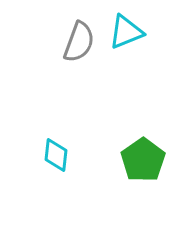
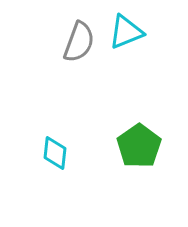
cyan diamond: moved 1 px left, 2 px up
green pentagon: moved 4 px left, 14 px up
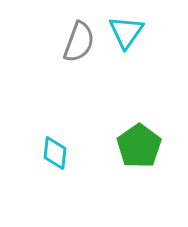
cyan triangle: rotated 33 degrees counterclockwise
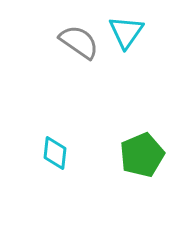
gray semicircle: rotated 75 degrees counterclockwise
green pentagon: moved 3 px right, 9 px down; rotated 12 degrees clockwise
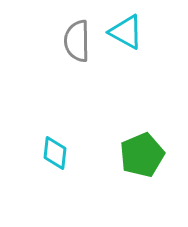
cyan triangle: rotated 36 degrees counterclockwise
gray semicircle: moved 2 px left, 1 px up; rotated 126 degrees counterclockwise
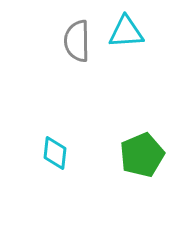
cyan triangle: rotated 33 degrees counterclockwise
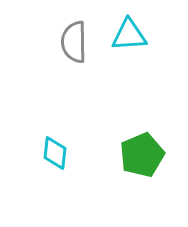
cyan triangle: moved 3 px right, 3 px down
gray semicircle: moved 3 px left, 1 px down
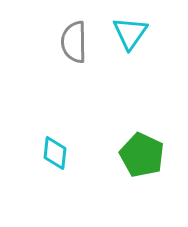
cyan triangle: moved 1 px right, 2 px up; rotated 51 degrees counterclockwise
green pentagon: rotated 24 degrees counterclockwise
